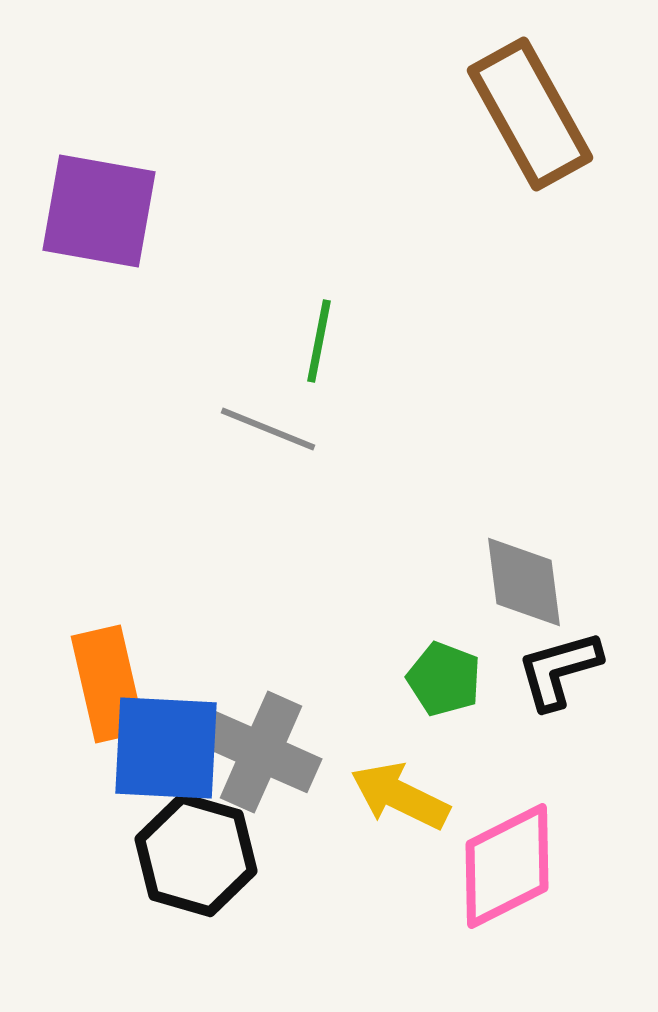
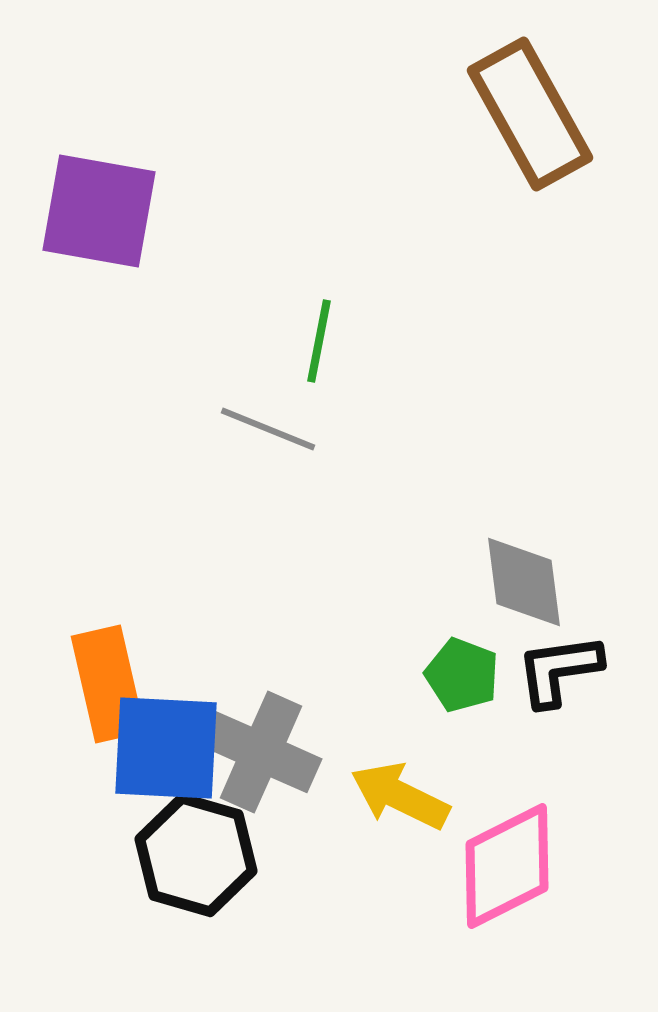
black L-shape: rotated 8 degrees clockwise
green pentagon: moved 18 px right, 4 px up
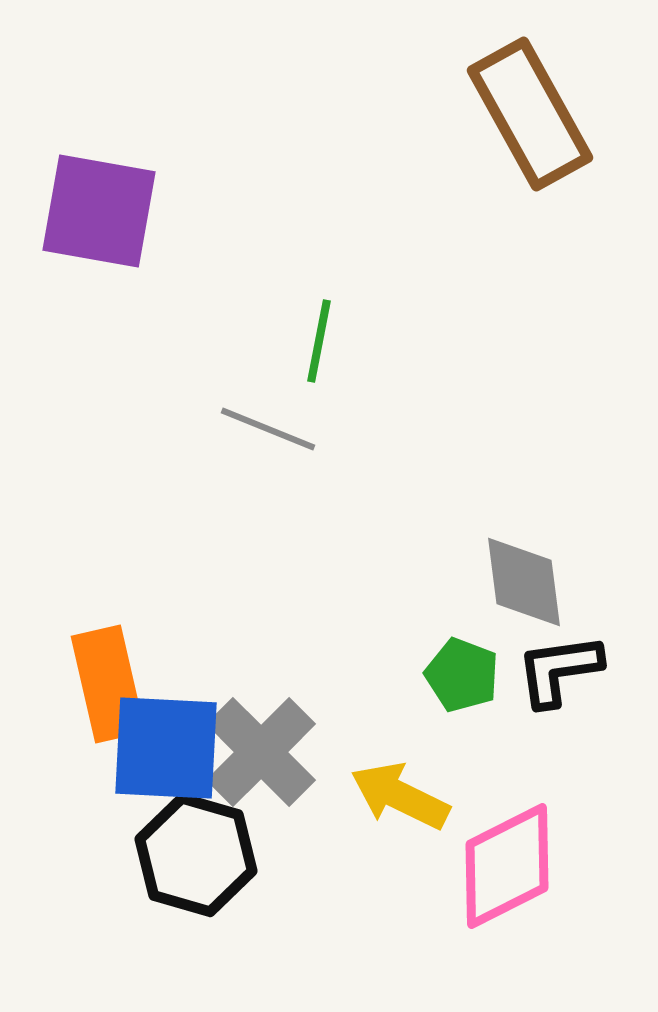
gray cross: rotated 21 degrees clockwise
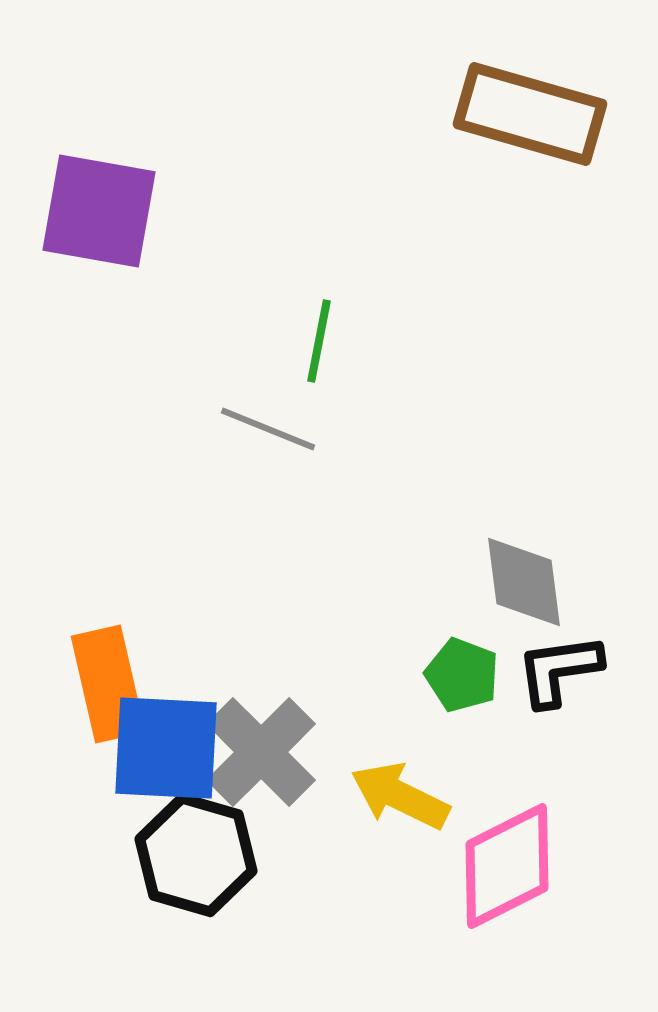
brown rectangle: rotated 45 degrees counterclockwise
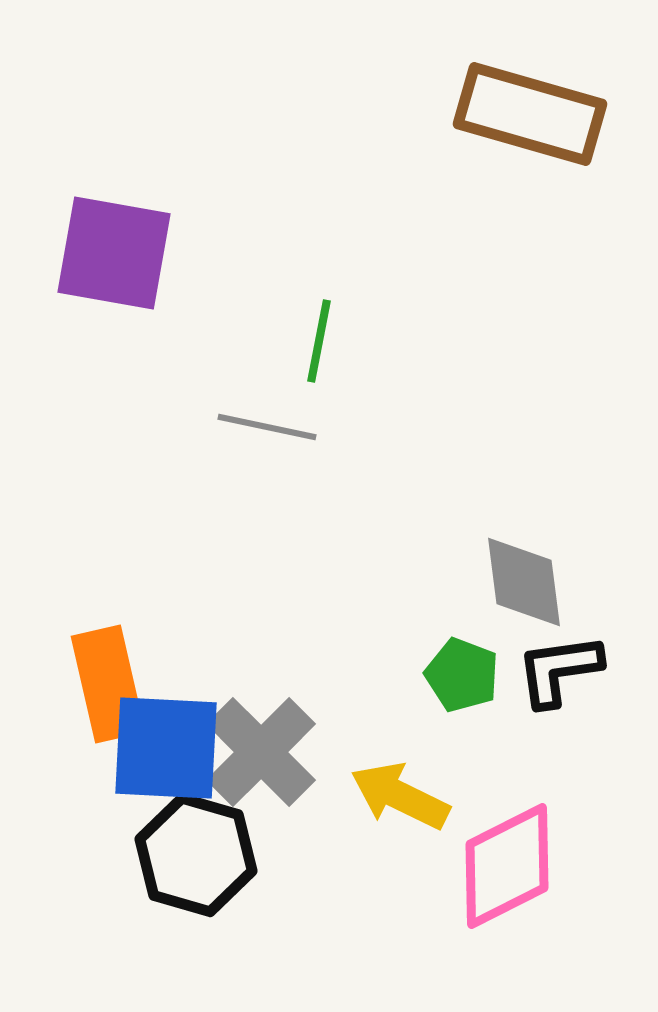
purple square: moved 15 px right, 42 px down
gray line: moved 1 px left, 2 px up; rotated 10 degrees counterclockwise
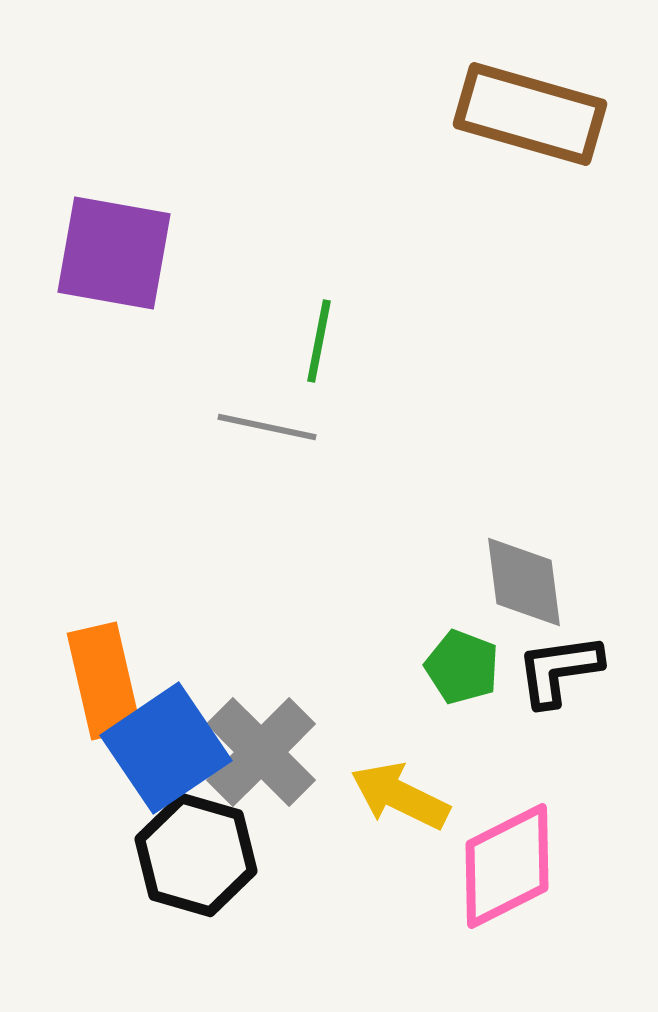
green pentagon: moved 8 px up
orange rectangle: moved 4 px left, 3 px up
blue square: rotated 37 degrees counterclockwise
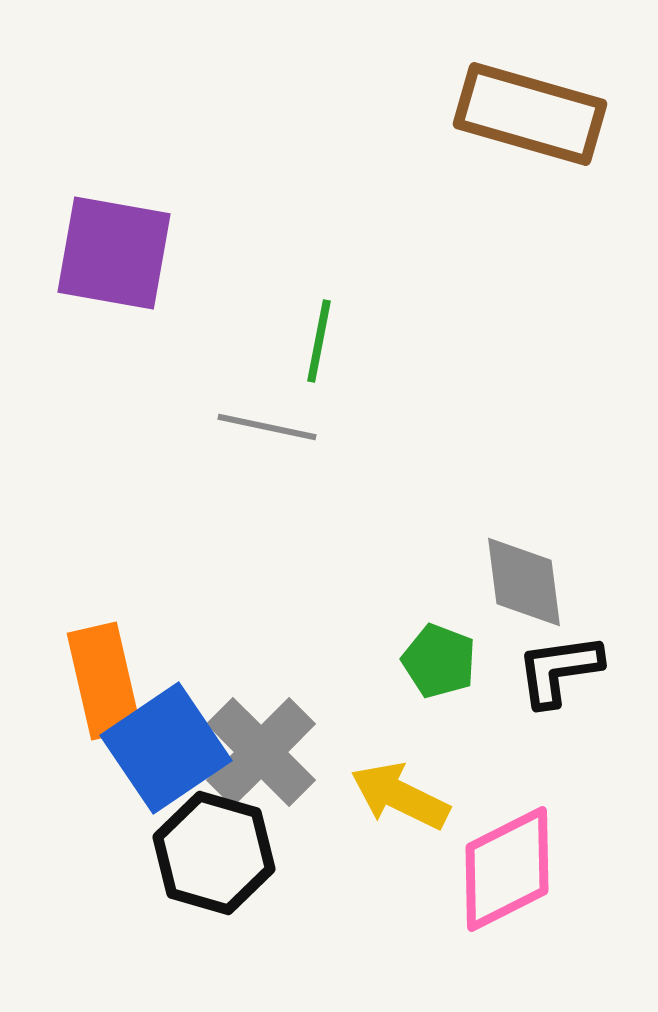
green pentagon: moved 23 px left, 6 px up
black hexagon: moved 18 px right, 2 px up
pink diamond: moved 3 px down
